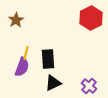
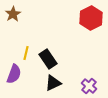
brown star: moved 3 px left, 6 px up
black rectangle: rotated 30 degrees counterclockwise
purple semicircle: moved 8 px left, 7 px down
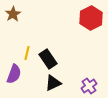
yellow line: moved 1 px right
purple cross: rotated 14 degrees clockwise
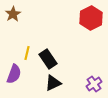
purple cross: moved 5 px right, 2 px up
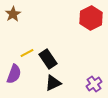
yellow line: rotated 48 degrees clockwise
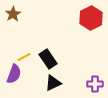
yellow line: moved 3 px left, 4 px down
purple cross: moved 1 px right; rotated 35 degrees clockwise
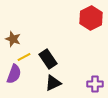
brown star: moved 25 px down; rotated 21 degrees counterclockwise
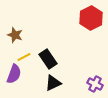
brown star: moved 2 px right, 4 px up
purple cross: rotated 28 degrees clockwise
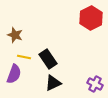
yellow line: rotated 40 degrees clockwise
